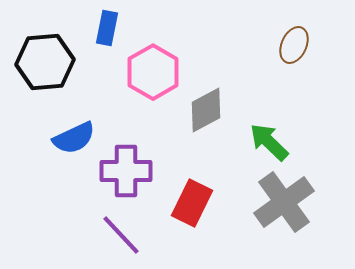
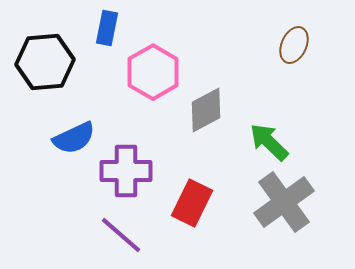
purple line: rotated 6 degrees counterclockwise
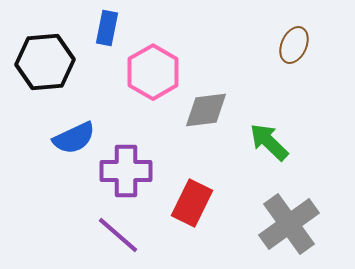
gray diamond: rotated 21 degrees clockwise
gray cross: moved 5 px right, 22 px down
purple line: moved 3 px left
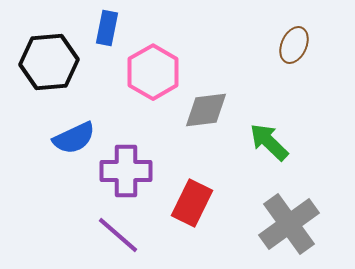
black hexagon: moved 4 px right
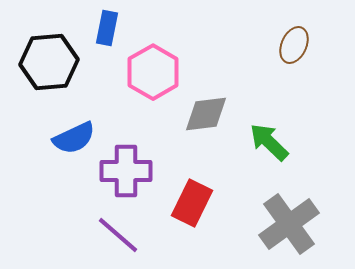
gray diamond: moved 4 px down
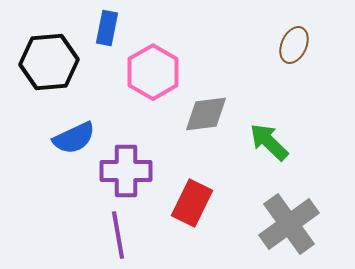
purple line: rotated 39 degrees clockwise
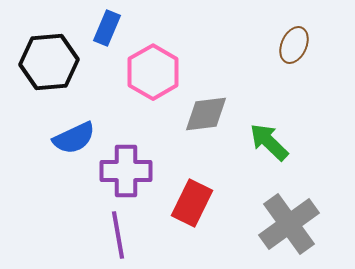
blue rectangle: rotated 12 degrees clockwise
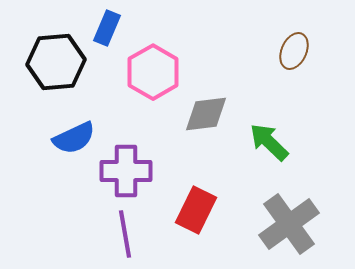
brown ellipse: moved 6 px down
black hexagon: moved 7 px right
red rectangle: moved 4 px right, 7 px down
purple line: moved 7 px right, 1 px up
